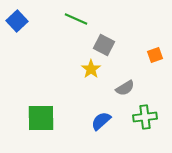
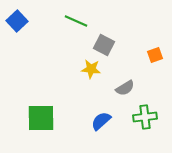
green line: moved 2 px down
yellow star: rotated 30 degrees counterclockwise
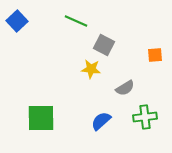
orange square: rotated 14 degrees clockwise
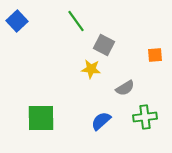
green line: rotated 30 degrees clockwise
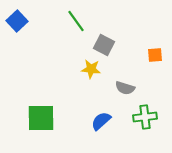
gray semicircle: rotated 48 degrees clockwise
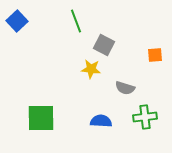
green line: rotated 15 degrees clockwise
blue semicircle: rotated 45 degrees clockwise
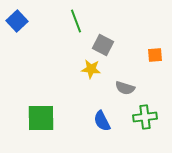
gray square: moved 1 px left
blue semicircle: moved 1 px right; rotated 120 degrees counterclockwise
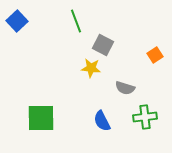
orange square: rotated 28 degrees counterclockwise
yellow star: moved 1 px up
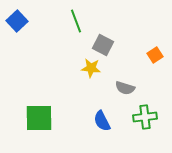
green square: moved 2 px left
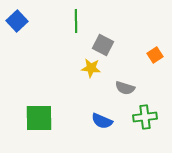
green line: rotated 20 degrees clockwise
blue semicircle: rotated 40 degrees counterclockwise
